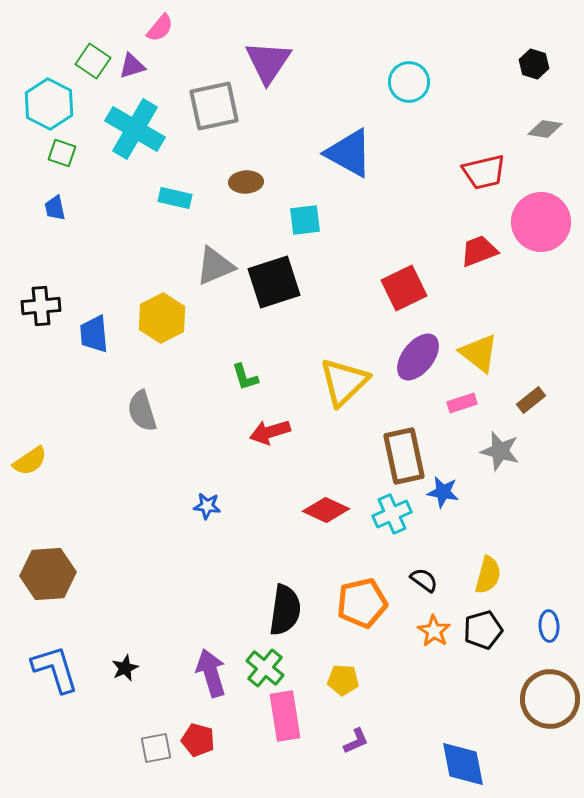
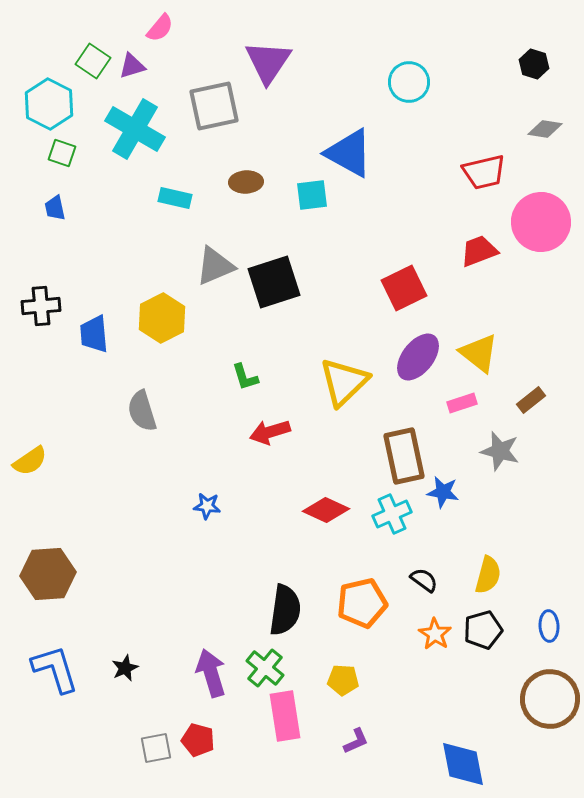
cyan square at (305, 220): moved 7 px right, 25 px up
orange star at (434, 631): moved 1 px right, 3 px down
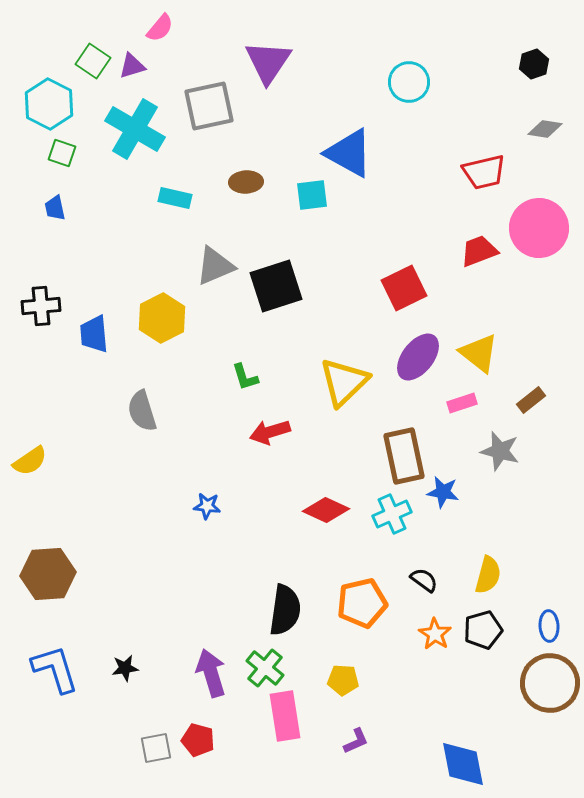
black hexagon at (534, 64): rotated 24 degrees clockwise
gray square at (214, 106): moved 5 px left
pink circle at (541, 222): moved 2 px left, 6 px down
black square at (274, 282): moved 2 px right, 4 px down
black star at (125, 668): rotated 16 degrees clockwise
brown circle at (550, 699): moved 16 px up
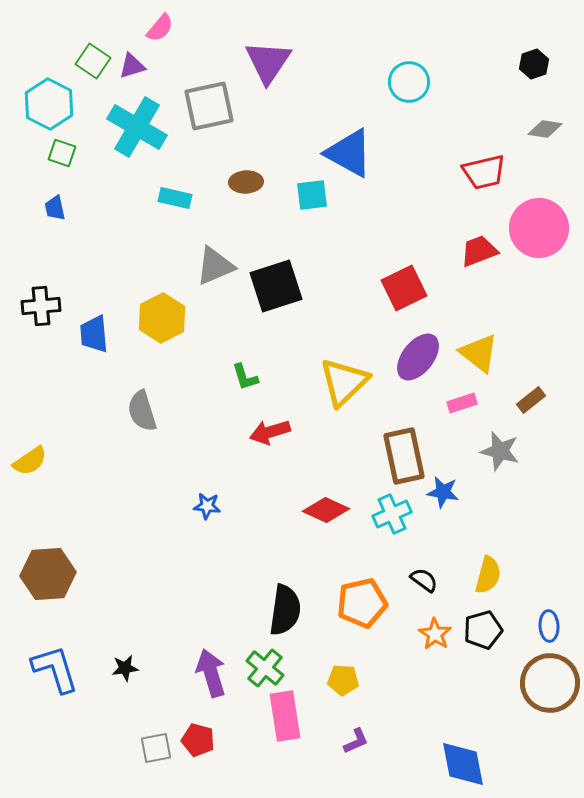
cyan cross at (135, 129): moved 2 px right, 2 px up
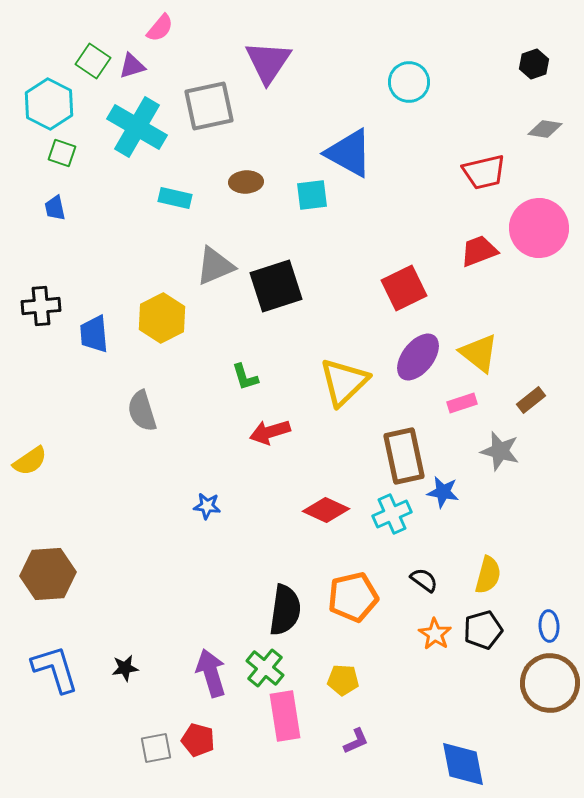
orange pentagon at (362, 603): moved 9 px left, 6 px up
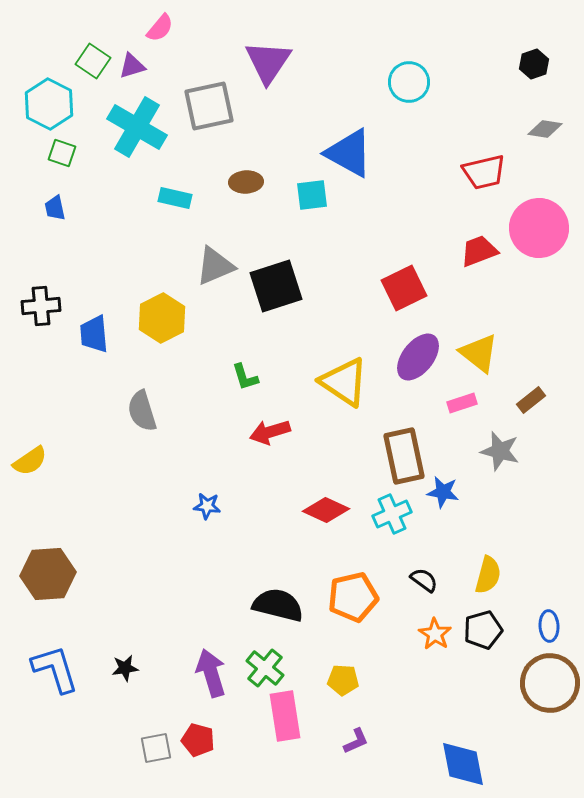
yellow triangle at (344, 382): rotated 42 degrees counterclockwise
black semicircle at (285, 610): moved 7 px left, 5 px up; rotated 84 degrees counterclockwise
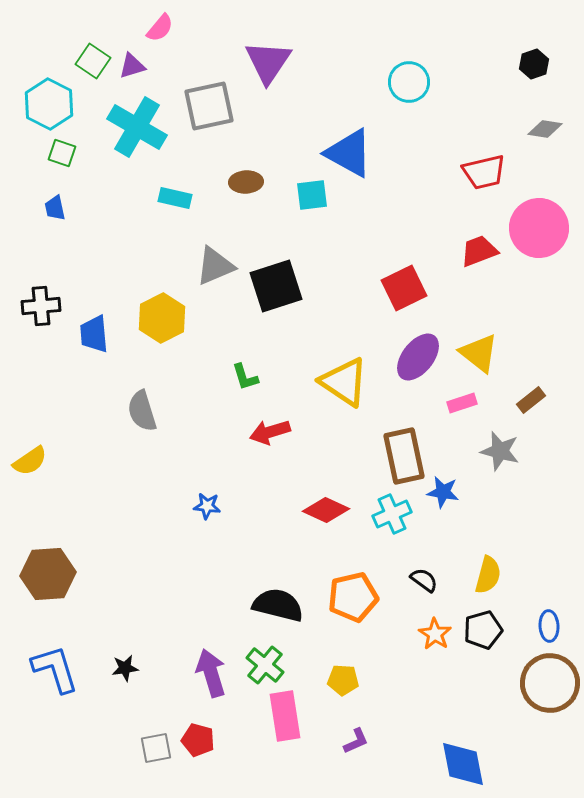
green cross at (265, 668): moved 3 px up
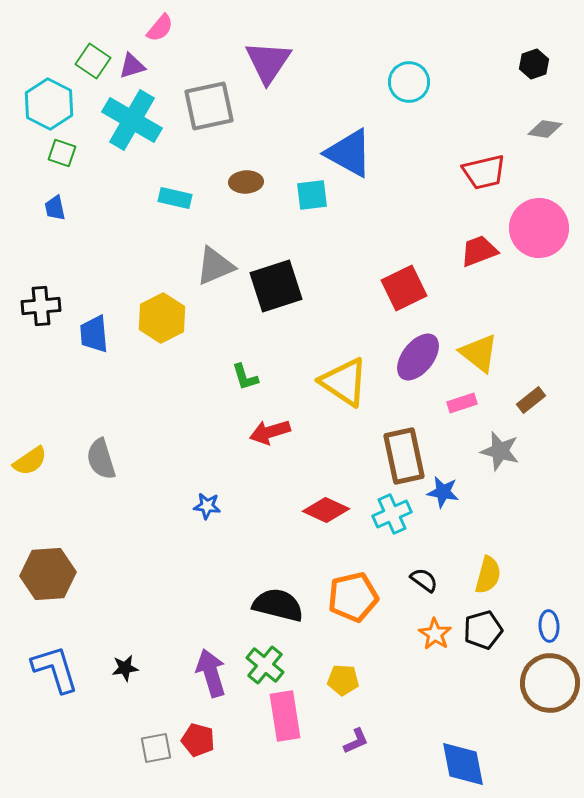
cyan cross at (137, 127): moved 5 px left, 7 px up
gray semicircle at (142, 411): moved 41 px left, 48 px down
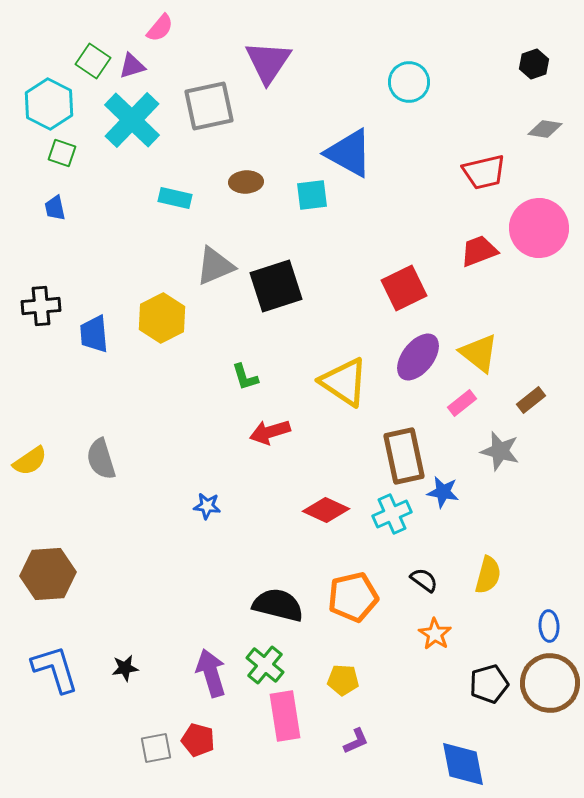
cyan cross at (132, 120): rotated 14 degrees clockwise
pink rectangle at (462, 403): rotated 20 degrees counterclockwise
black pentagon at (483, 630): moved 6 px right, 54 px down
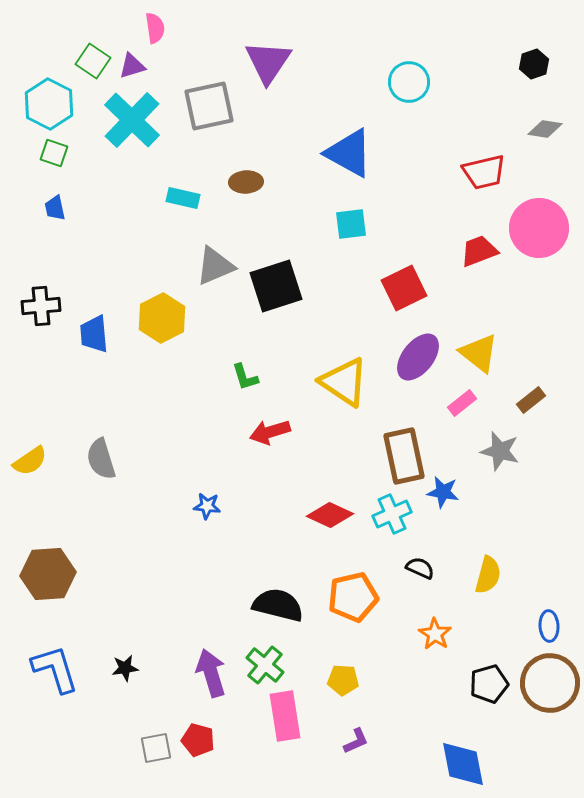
pink semicircle at (160, 28): moved 5 px left; rotated 48 degrees counterclockwise
green square at (62, 153): moved 8 px left
cyan square at (312, 195): moved 39 px right, 29 px down
cyan rectangle at (175, 198): moved 8 px right
red diamond at (326, 510): moved 4 px right, 5 px down
black semicircle at (424, 580): moved 4 px left, 12 px up; rotated 12 degrees counterclockwise
